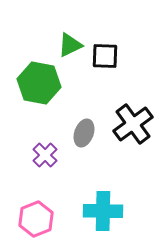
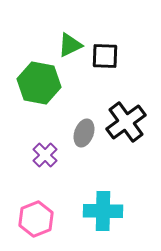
black cross: moved 7 px left, 2 px up
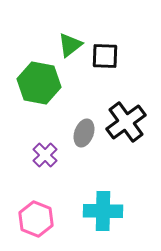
green triangle: rotated 12 degrees counterclockwise
pink hexagon: rotated 16 degrees counterclockwise
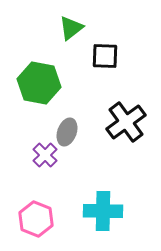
green triangle: moved 1 px right, 17 px up
gray ellipse: moved 17 px left, 1 px up
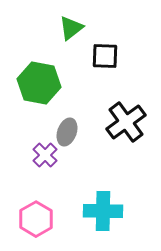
pink hexagon: rotated 8 degrees clockwise
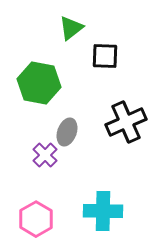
black cross: rotated 12 degrees clockwise
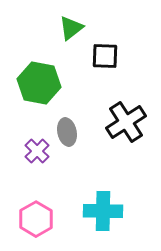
black cross: rotated 9 degrees counterclockwise
gray ellipse: rotated 32 degrees counterclockwise
purple cross: moved 8 px left, 4 px up
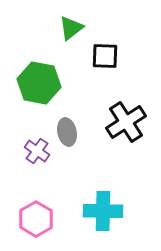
purple cross: rotated 10 degrees counterclockwise
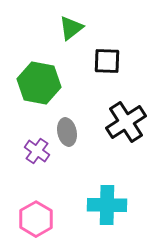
black square: moved 2 px right, 5 px down
cyan cross: moved 4 px right, 6 px up
